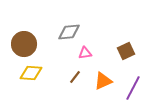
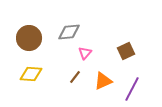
brown circle: moved 5 px right, 6 px up
pink triangle: rotated 40 degrees counterclockwise
yellow diamond: moved 1 px down
purple line: moved 1 px left, 1 px down
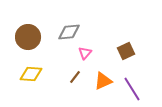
brown circle: moved 1 px left, 1 px up
purple line: rotated 60 degrees counterclockwise
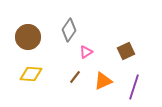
gray diamond: moved 2 px up; rotated 50 degrees counterclockwise
pink triangle: moved 1 px right, 1 px up; rotated 16 degrees clockwise
purple line: moved 2 px right, 2 px up; rotated 50 degrees clockwise
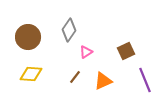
purple line: moved 11 px right, 7 px up; rotated 40 degrees counterclockwise
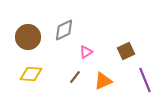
gray diamond: moved 5 px left; rotated 30 degrees clockwise
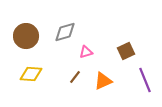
gray diamond: moved 1 px right, 2 px down; rotated 10 degrees clockwise
brown circle: moved 2 px left, 1 px up
pink triangle: rotated 16 degrees clockwise
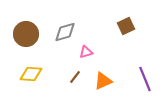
brown circle: moved 2 px up
brown square: moved 25 px up
purple line: moved 1 px up
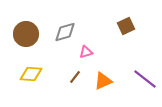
purple line: rotated 30 degrees counterclockwise
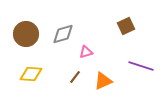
gray diamond: moved 2 px left, 2 px down
purple line: moved 4 px left, 13 px up; rotated 20 degrees counterclockwise
